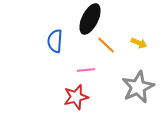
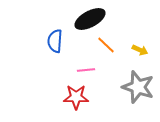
black ellipse: rotated 36 degrees clockwise
yellow arrow: moved 1 px right, 7 px down
gray star: rotated 28 degrees counterclockwise
red star: rotated 15 degrees clockwise
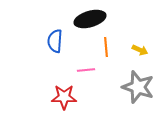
black ellipse: rotated 12 degrees clockwise
orange line: moved 2 px down; rotated 42 degrees clockwise
red star: moved 12 px left
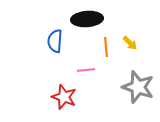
black ellipse: moved 3 px left; rotated 12 degrees clockwise
yellow arrow: moved 10 px left, 7 px up; rotated 21 degrees clockwise
red star: rotated 20 degrees clockwise
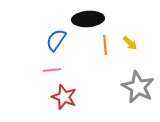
black ellipse: moved 1 px right
blue semicircle: moved 1 px right, 1 px up; rotated 30 degrees clockwise
orange line: moved 1 px left, 2 px up
pink line: moved 34 px left
gray star: rotated 8 degrees clockwise
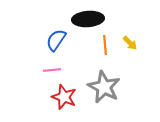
gray star: moved 34 px left
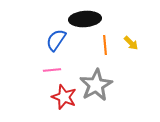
black ellipse: moved 3 px left
yellow arrow: moved 1 px right
gray star: moved 8 px left, 2 px up; rotated 16 degrees clockwise
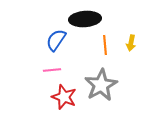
yellow arrow: rotated 56 degrees clockwise
gray star: moved 5 px right
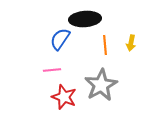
blue semicircle: moved 4 px right, 1 px up
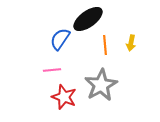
black ellipse: moved 3 px right; rotated 32 degrees counterclockwise
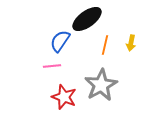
black ellipse: moved 1 px left
blue semicircle: moved 2 px down
orange line: rotated 18 degrees clockwise
pink line: moved 4 px up
